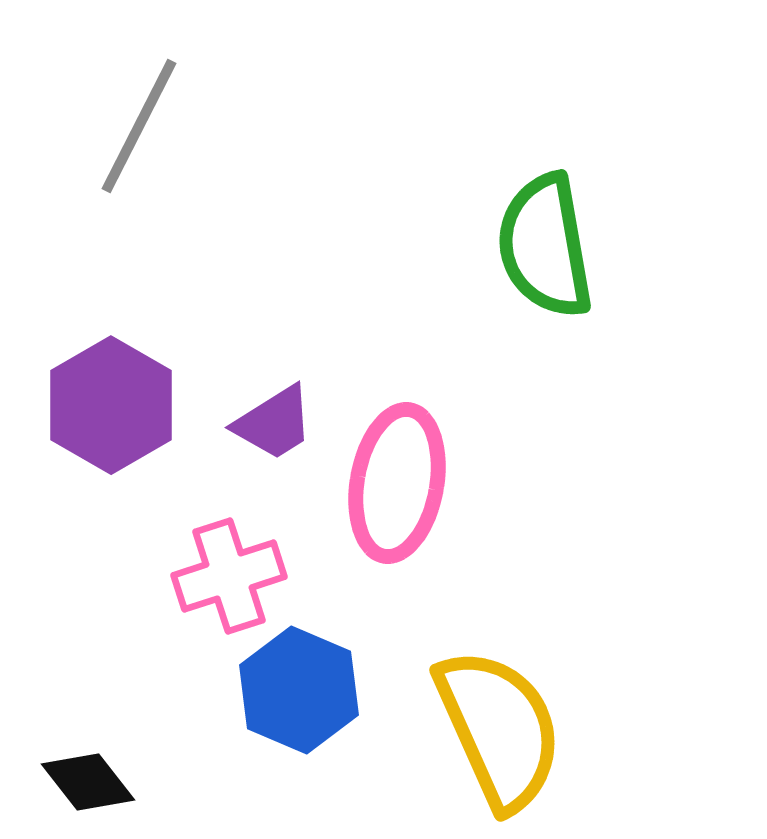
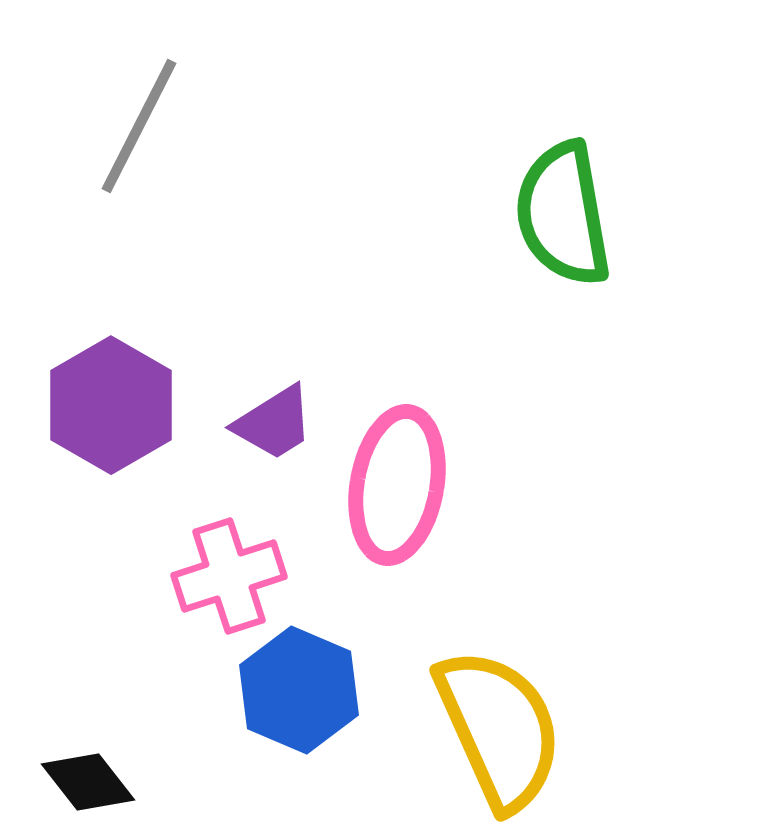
green semicircle: moved 18 px right, 32 px up
pink ellipse: moved 2 px down
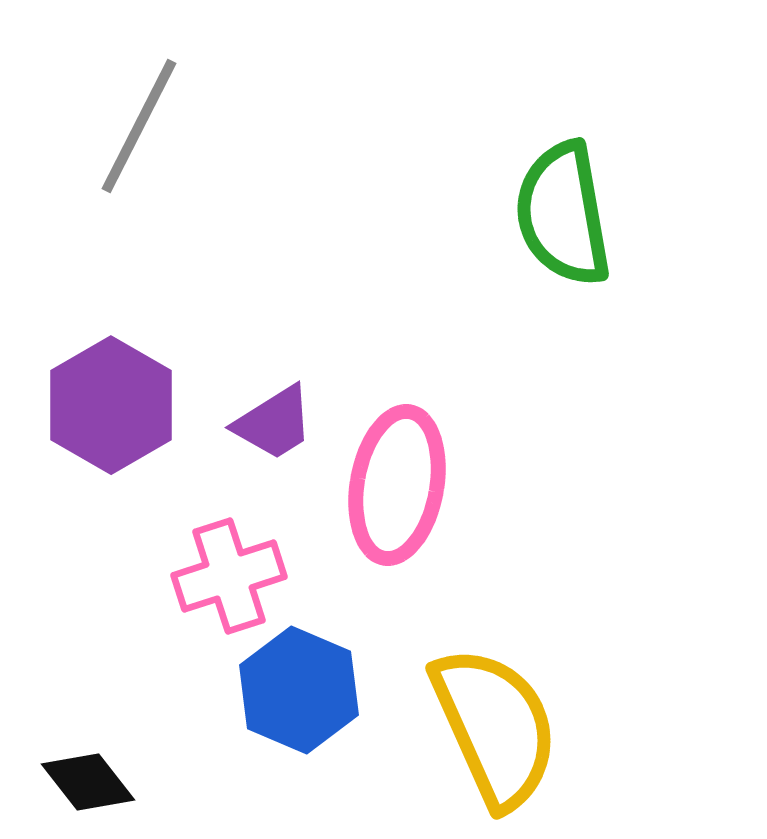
yellow semicircle: moved 4 px left, 2 px up
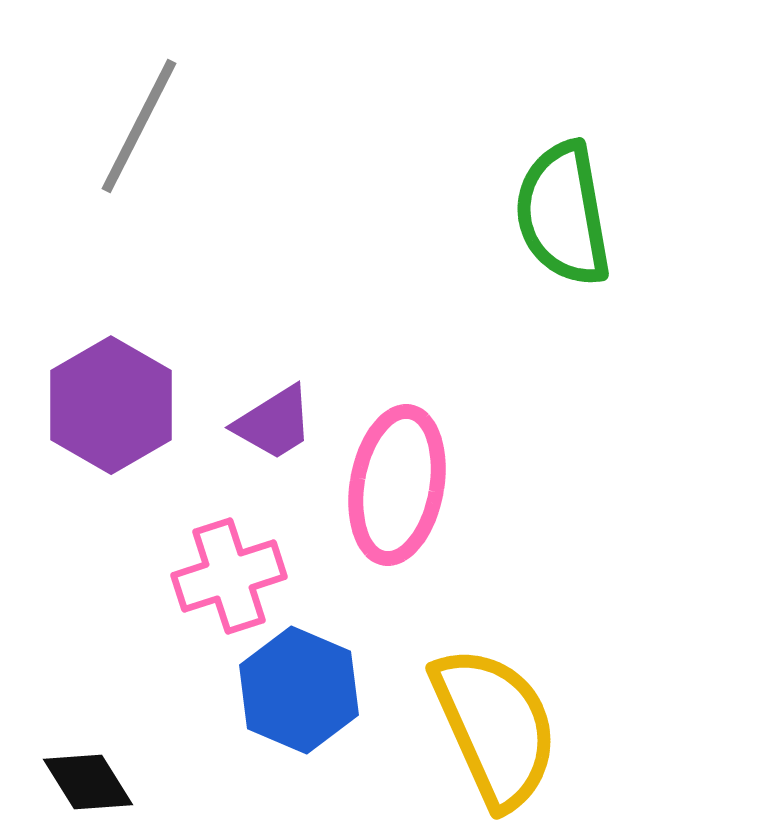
black diamond: rotated 6 degrees clockwise
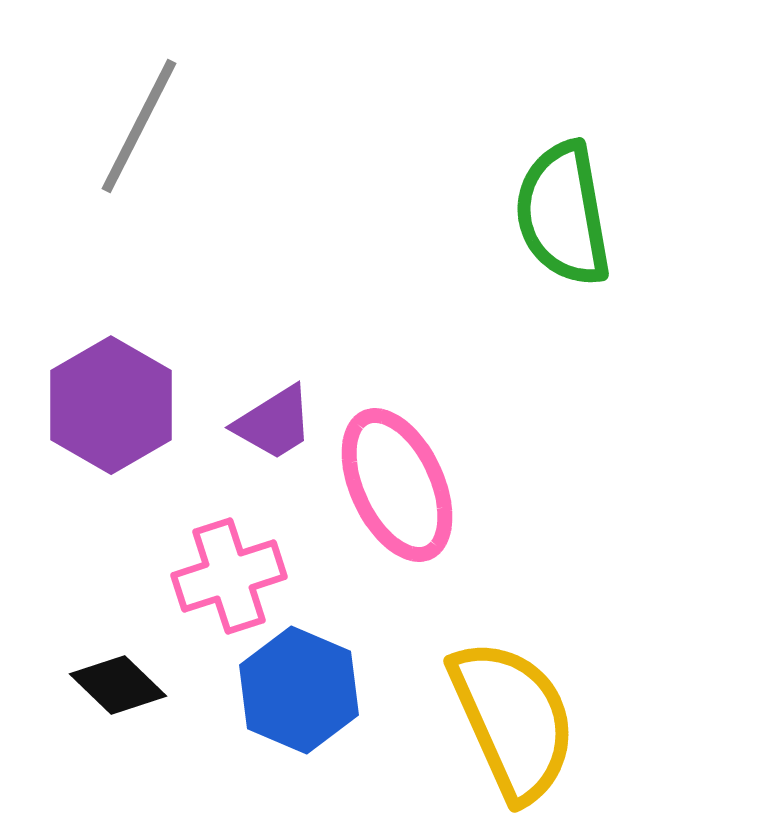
pink ellipse: rotated 35 degrees counterclockwise
yellow semicircle: moved 18 px right, 7 px up
black diamond: moved 30 px right, 97 px up; rotated 14 degrees counterclockwise
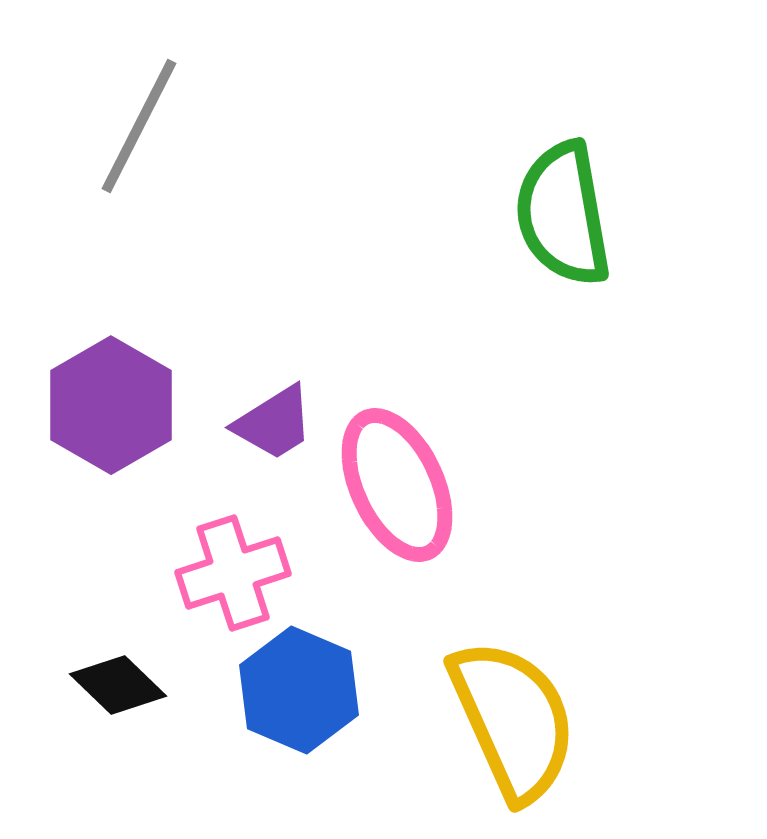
pink cross: moved 4 px right, 3 px up
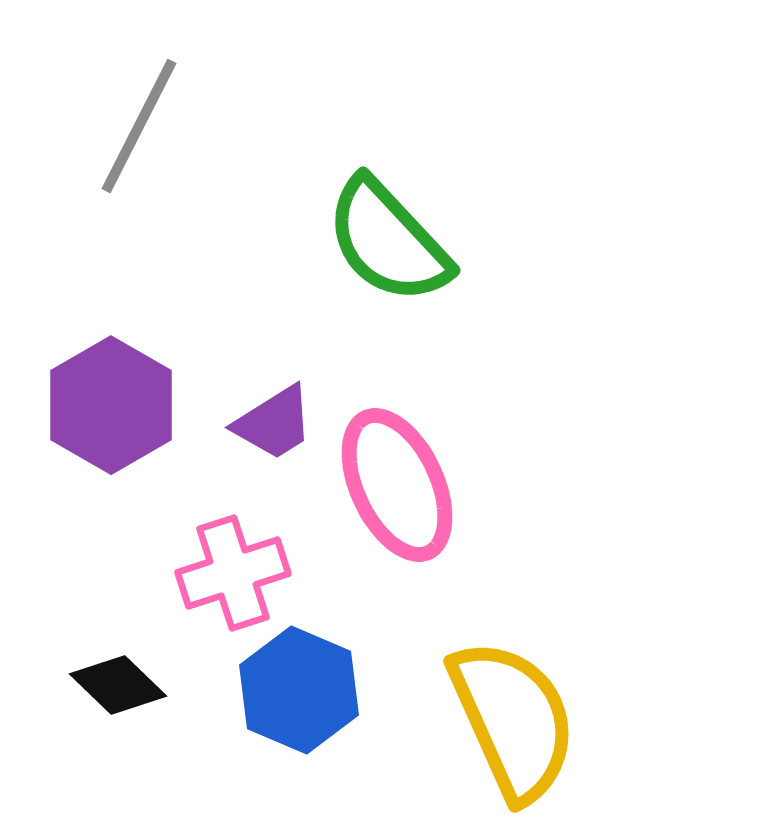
green semicircle: moved 175 px left, 27 px down; rotated 33 degrees counterclockwise
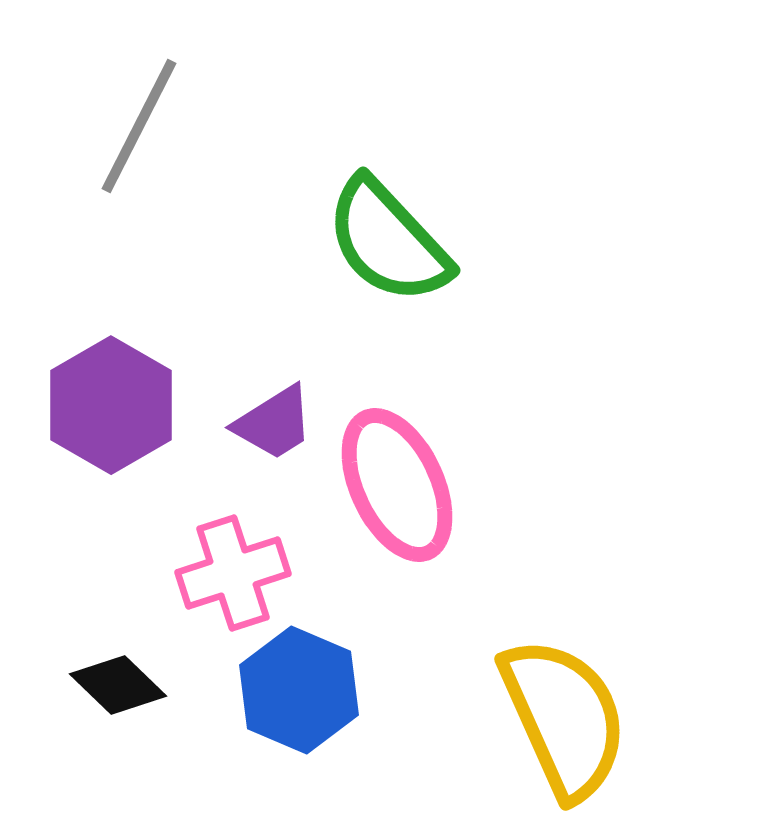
yellow semicircle: moved 51 px right, 2 px up
